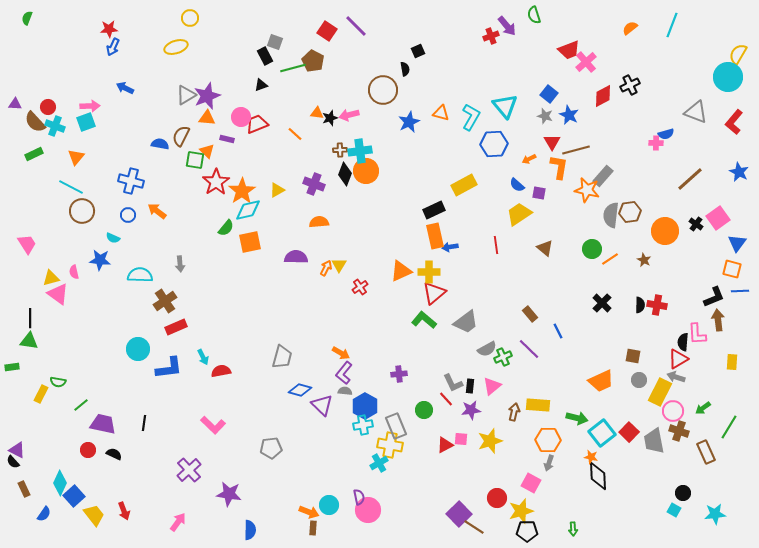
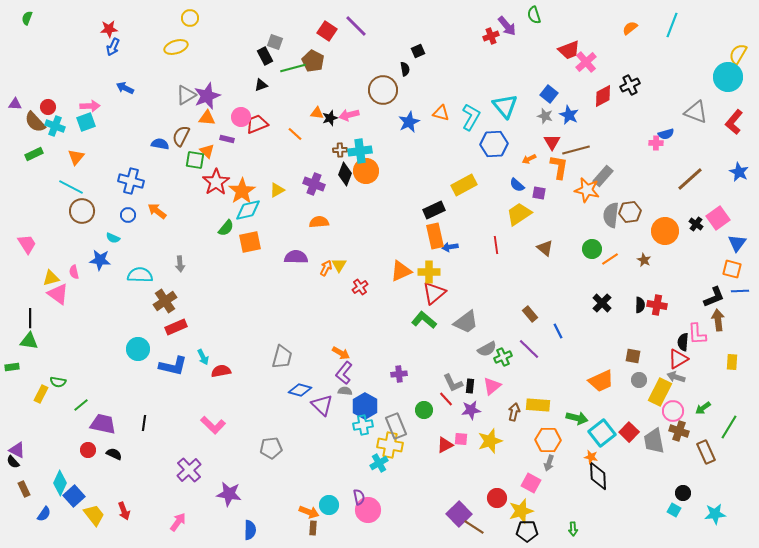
blue L-shape at (169, 368): moved 4 px right, 2 px up; rotated 20 degrees clockwise
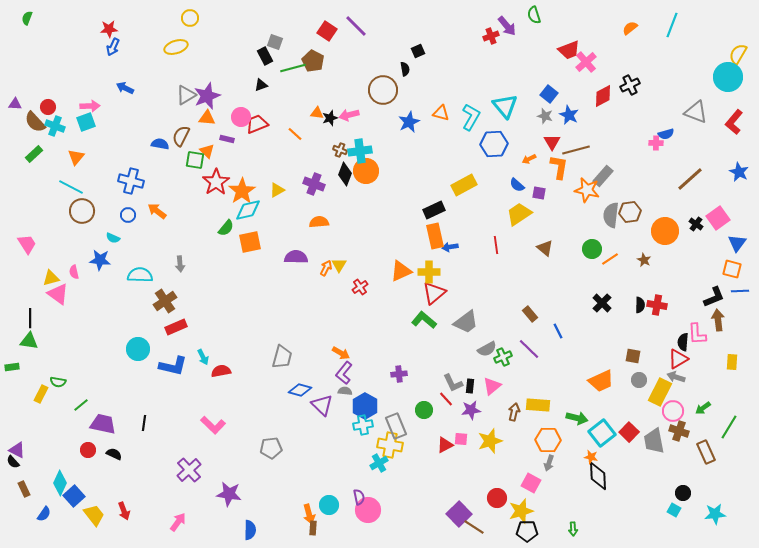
brown cross at (340, 150): rotated 24 degrees clockwise
green rectangle at (34, 154): rotated 18 degrees counterclockwise
orange arrow at (309, 512): moved 2 px down; rotated 54 degrees clockwise
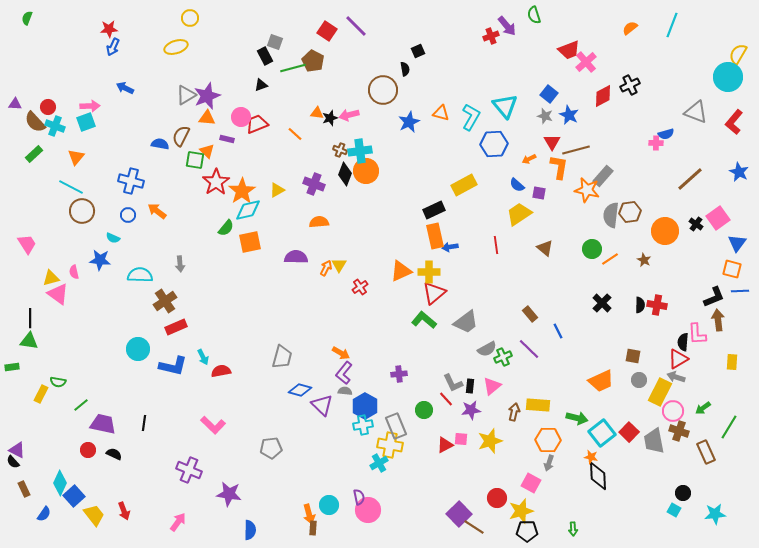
purple cross at (189, 470): rotated 25 degrees counterclockwise
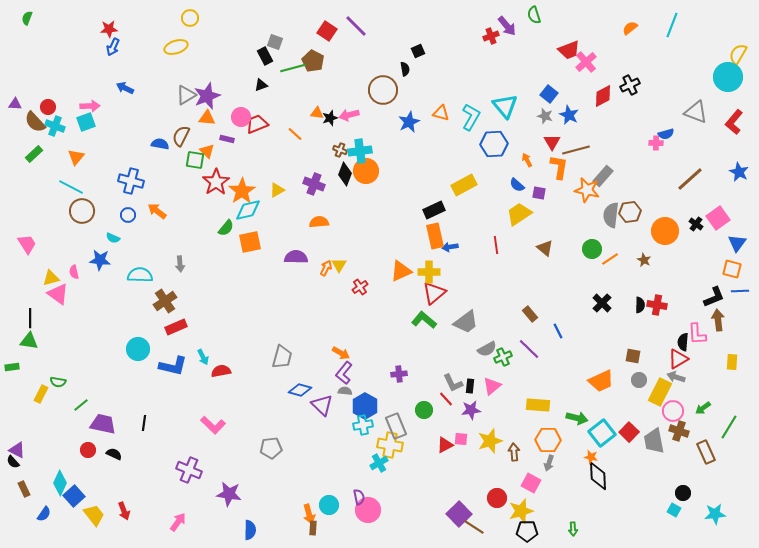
orange arrow at (529, 159): moved 2 px left, 1 px down; rotated 88 degrees clockwise
brown arrow at (514, 412): moved 40 px down; rotated 18 degrees counterclockwise
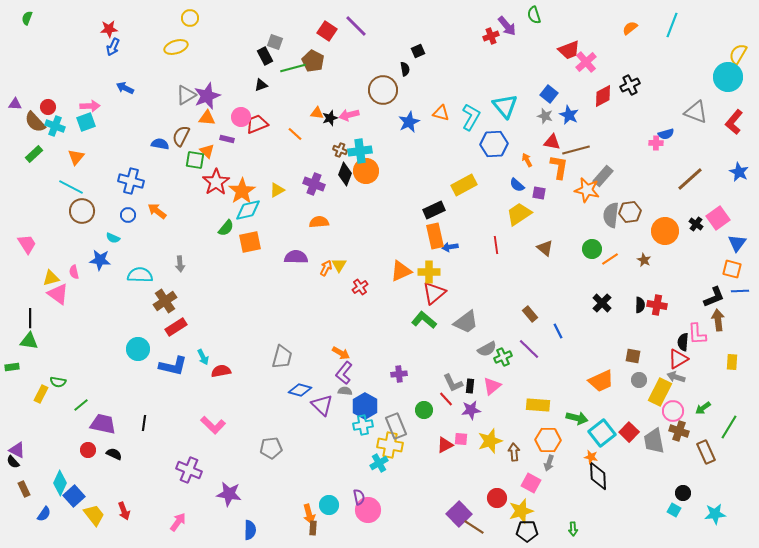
red triangle at (552, 142): rotated 48 degrees counterclockwise
red rectangle at (176, 327): rotated 10 degrees counterclockwise
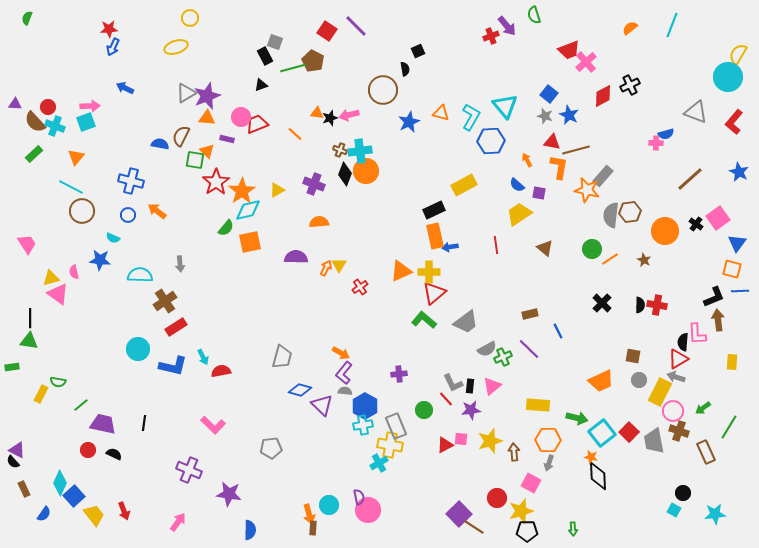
gray triangle at (186, 95): moved 2 px up
blue hexagon at (494, 144): moved 3 px left, 3 px up
brown rectangle at (530, 314): rotated 63 degrees counterclockwise
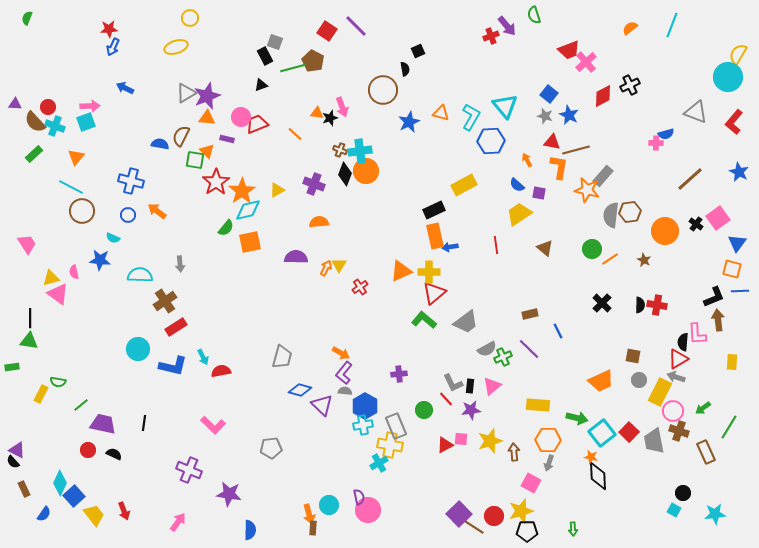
pink arrow at (349, 115): moved 7 px left, 8 px up; rotated 96 degrees counterclockwise
red circle at (497, 498): moved 3 px left, 18 px down
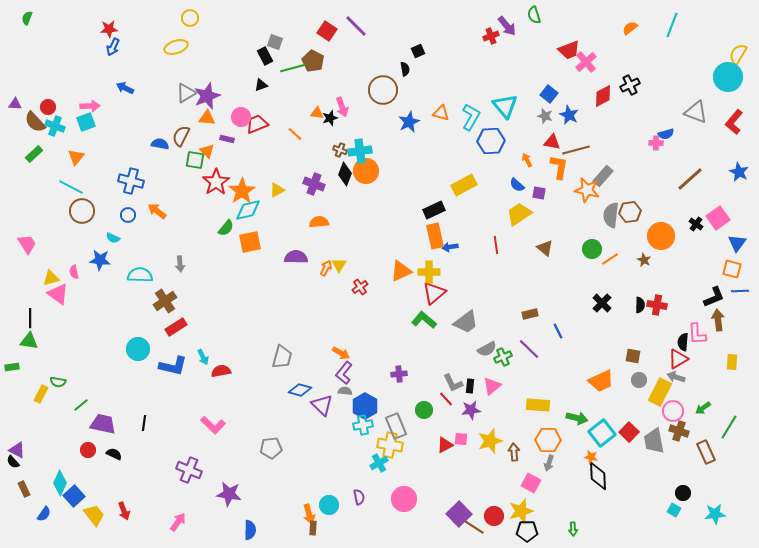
orange circle at (665, 231): moved 4 px left, 5 px down
pink circle at (368, 510): moved 36 px right, 11 px up
